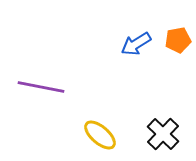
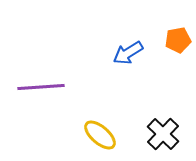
blue arrow: moved 8 px left, 9 px down
purple line: rotated 15 degrees counterclockwise
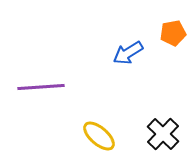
orange pentagon: moved 5 px left, 7 px up
yellow ellipse: moved 1 px left, 1 px down
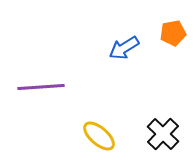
blue arrow: moved 4 px left, 5 px up
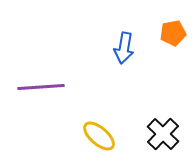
blue arrow: rotated 48 degrees counterclockwise
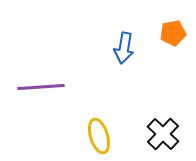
yellow ellipse: rotated 32 degrees clockwise
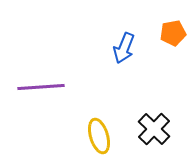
blue arrow: rotated 12 degrees clockwise
black cross: moved 9 px left, 5 px up
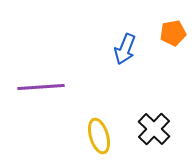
blue arrow: moved 1 px right, 1 px down
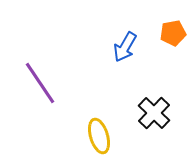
blue arrow: moved 2 px up; rotated 8 degrees clockwise
purple line: moved 1 px left, 4 px up; rotated 60 degrees clockwise
black cross: moved 16 px up
